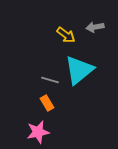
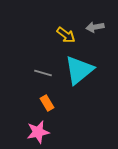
gray line: moved 7 px left, 7 px up
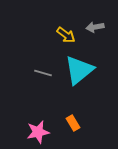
orange rectangle: moved 26 px right, 20 px down
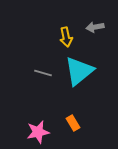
yellow arrow: moved 2 px down; rotated 42 degrees clockwise
cyan triangle: moved 1 px down
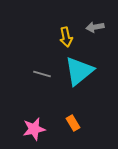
gray line: moved 1 px left, 1 px down
pink star: moved 4 px left, 3 px up
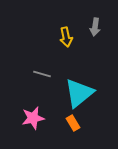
gray arrow: rotated 72 degrees counterclockwise
cyan triangle: moved 22 px down
pink star: moved 1 px left, 11 px up
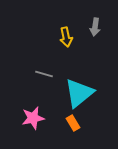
gray line: moved 2 px right
